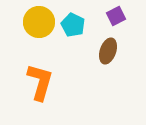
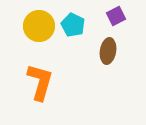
yellow circle: moved 4 px down
brown ellipse: rotated 10 degrees counterclockwise
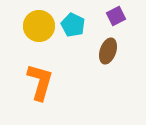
brown ellipse: rotated 10 degrees clockwise
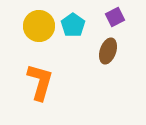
purple square: moved 1 px left, 1 px down
cyan pentagon: rotated 10 degrees clockwise
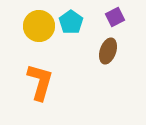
cyan pentagon: moved 2 px left, 3 px up
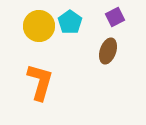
cyan pentagon: moved 1 px left
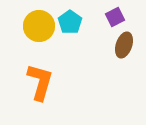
brown ellipse: moved 16 px right, 6 px up
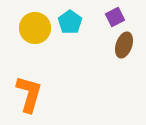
yellow circle: moved 4 px left, 2 px down
orange L-shape: moved 11 px left, 12 px down
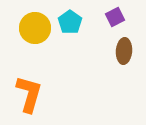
brown ellipse: moved 6 px down; rotated 15 degrees counterclockwise
